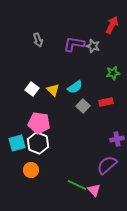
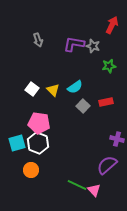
green star: moved 4 px left, 7 px up
purple cross: rotated 24 degrees clockwise
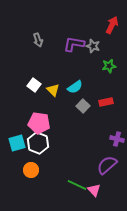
white square: moved 2 px right, 4 px up
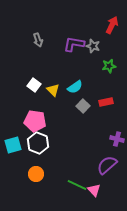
pink pentagon: moved 4 px left, 2 px up
cyan square: moved 4 px left, 2 px down
orange circle: moved 5 px right, 4 px down
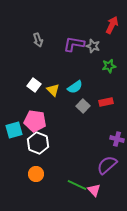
cyan square: moved 1 px right, 15 px up
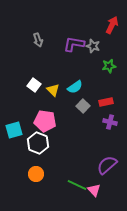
pink pentagon: moved 10 px right
purple cross: moved 7 px left, 17 px up
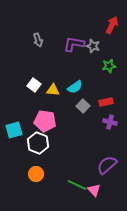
yellow triangle: rotated 40 degrees counterclockwise
